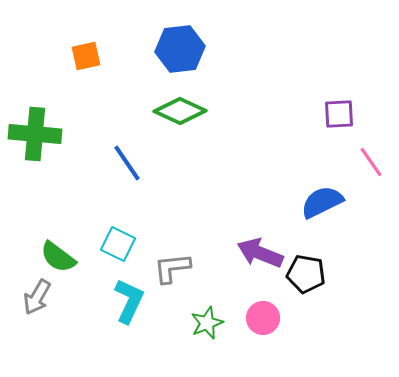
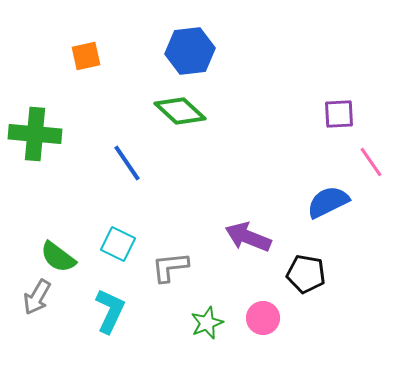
blue hexagon: moved 10 px right, 2 px down
green diamond: rotated 18 degrees clockwise
blue semicircle: moved 6 px right
purple arrow: moved 12 px left, 16 px up
gray L-shape: moved 2 px left, 1 px up
cyan L-shape: moved 19 px left, 10 px down
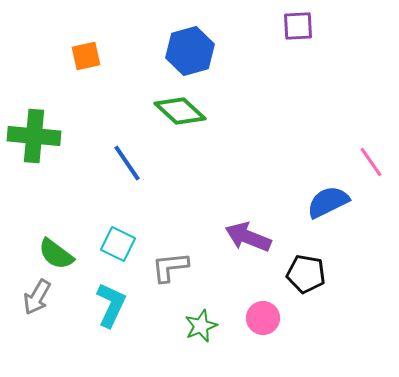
blue hexagon: rotated 9 degrees counterclockwise
purple square: moved 41 px left, 88 px up
green cross: moved 1 px left, 2 px down
green semicircle: moved 2 px left, 3 px up
cyan L-shape: moved 1 px right, 6 px up
green star: moved 6 px left, 3 px down
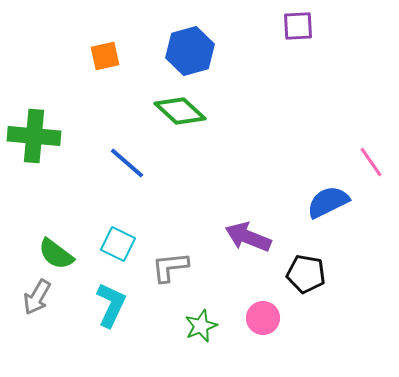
orange square: moved 19 px right
blue line: rotated 15 degrees counterclockwise
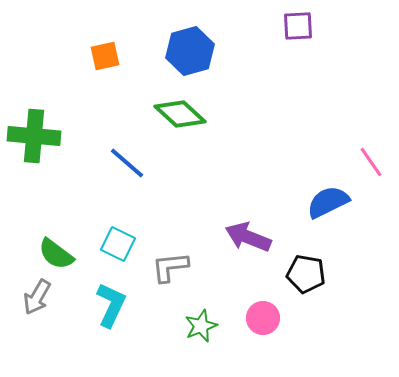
green diamond: moved 3 px down
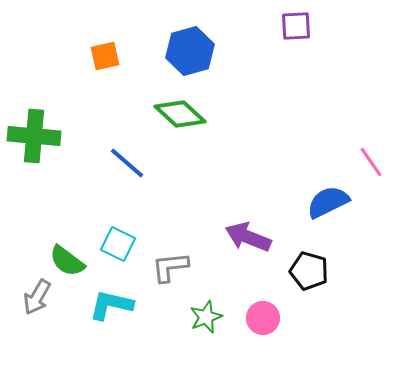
purple square: moved 2 px left
green semicircle: moved 11 px right, 7 px down
black pentagon: moved 3 px right, 3 px up; rotated 6 degrees clockwise
cyan L-shape: rotated 102 degrees counterclockwise
green star: moved 5 px right, 9 px up
